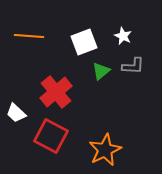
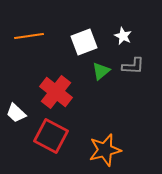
orange line: rotated 12 degrees counterclockwise
red cross: rotated 12 degrees counterclockwise
orange star: rotated 12 degrees clockwise
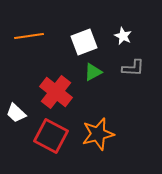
gray L-shape: moved 2 px down
green triangle: moved 8 px left, 1 px down; rotated 12 degrees clockwise
orange star: moved 7 px left, 16 px up
